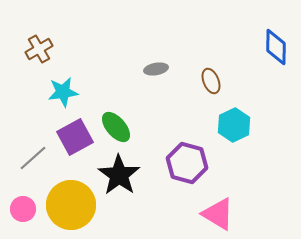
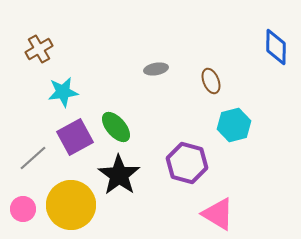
cyan hexagon: rotated 12 degrees clockwise
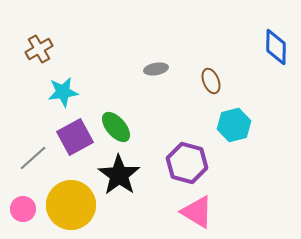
pink triangle: moved 21 px left, 2 px up
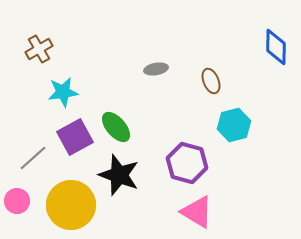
black star: rotated 15 degrees counterclockwise
pink circle: moved 6 px left, 8 px up
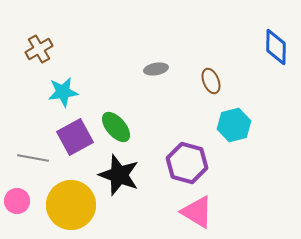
gray line: rotated 52 degrees clockwise
